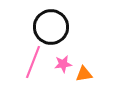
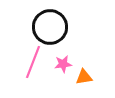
black circle: moved 1 px left
orange triangle: moved 3 px down
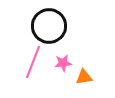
black circle: moved 1 px left, 1 px up
pink star: moved 1 px up
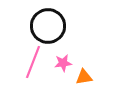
black circle: moved 1 px left
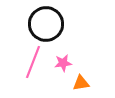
black circle: moved 2 px left, 2 px up
orange triangle: moved 3 px left, 6 px down
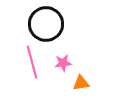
pink line: moved 1 px left; rotated 36 degrees counterclockwise
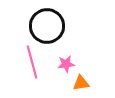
black circle: moved 1 px right, 2 px down
pink star: moved 3 px right, 1 px down
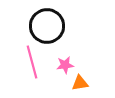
pink star: moved 1 px left, 1 px down
orange triangle: moved 1 px left
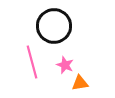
black circle: moved 7 px right
pink star: rotated 30 degrees clockwise
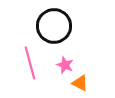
pink line: moved 2 px left, 1 px down
orange triangle: rotated 36 degrees clockwise
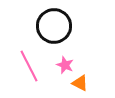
pink line: moved 1 px left, 3 px down; rotated 12 degrees counterclockwise
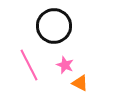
pink line: moved 1 px up
